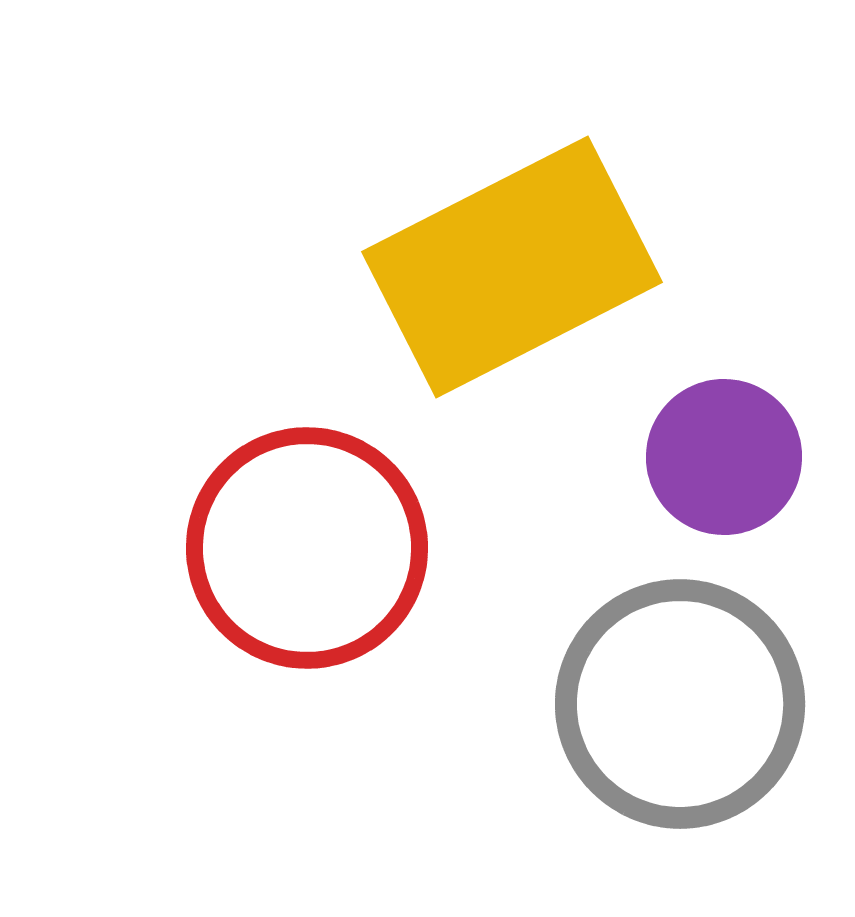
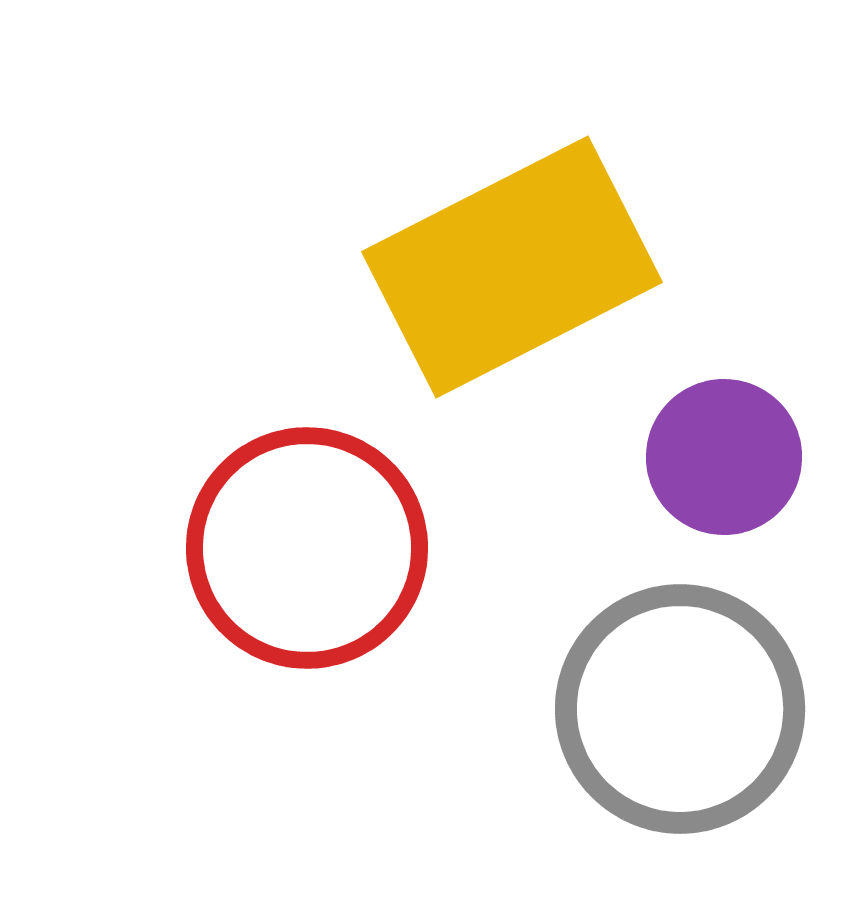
gray circle: moved 5 px down
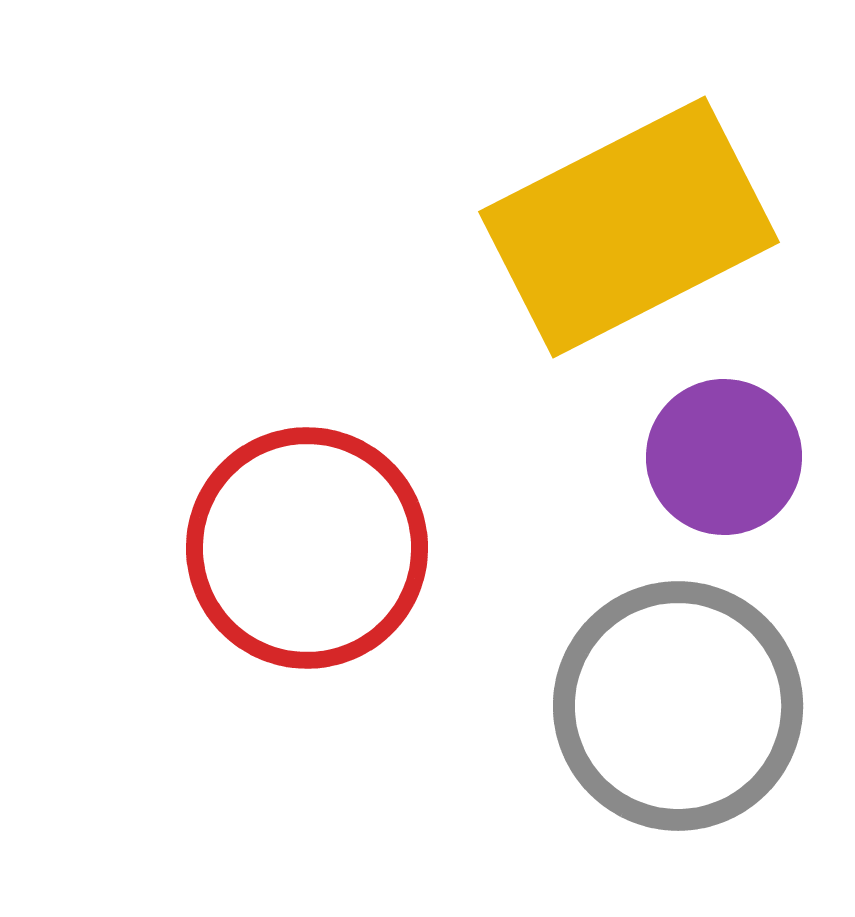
yellow rectangle: moved 117 px right, 40 px up
gray circle: moved 2 px left, 3 px up
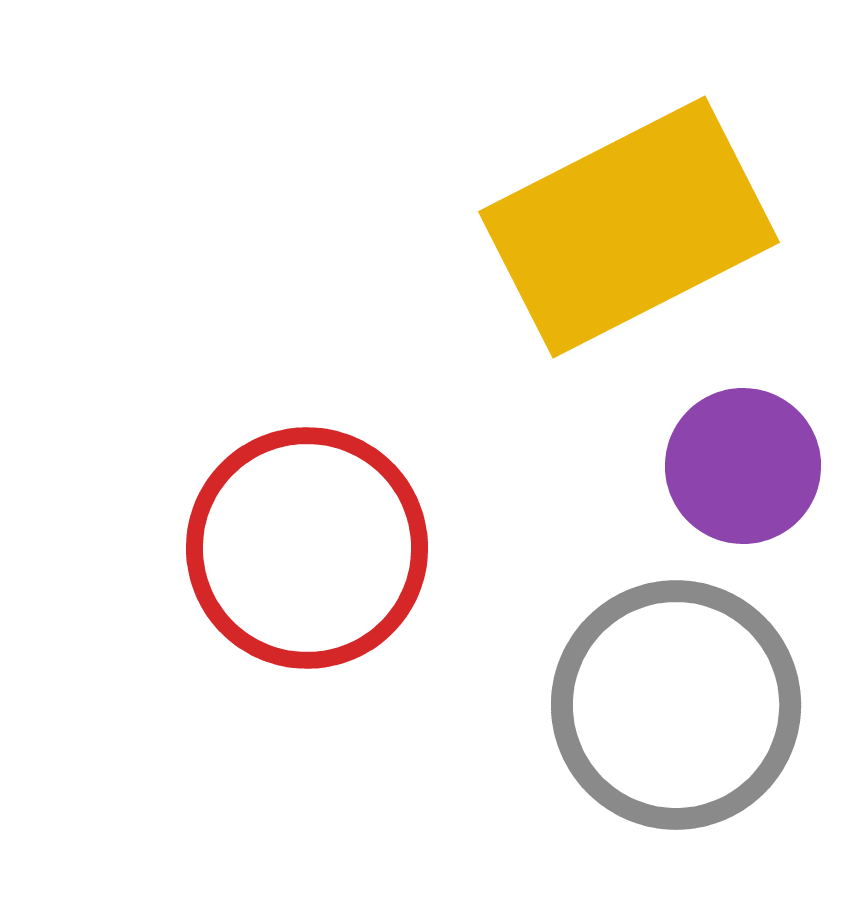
purple circle: moved 19 px right, 9 px down
gray circle: moved 2 px left, 1 px up
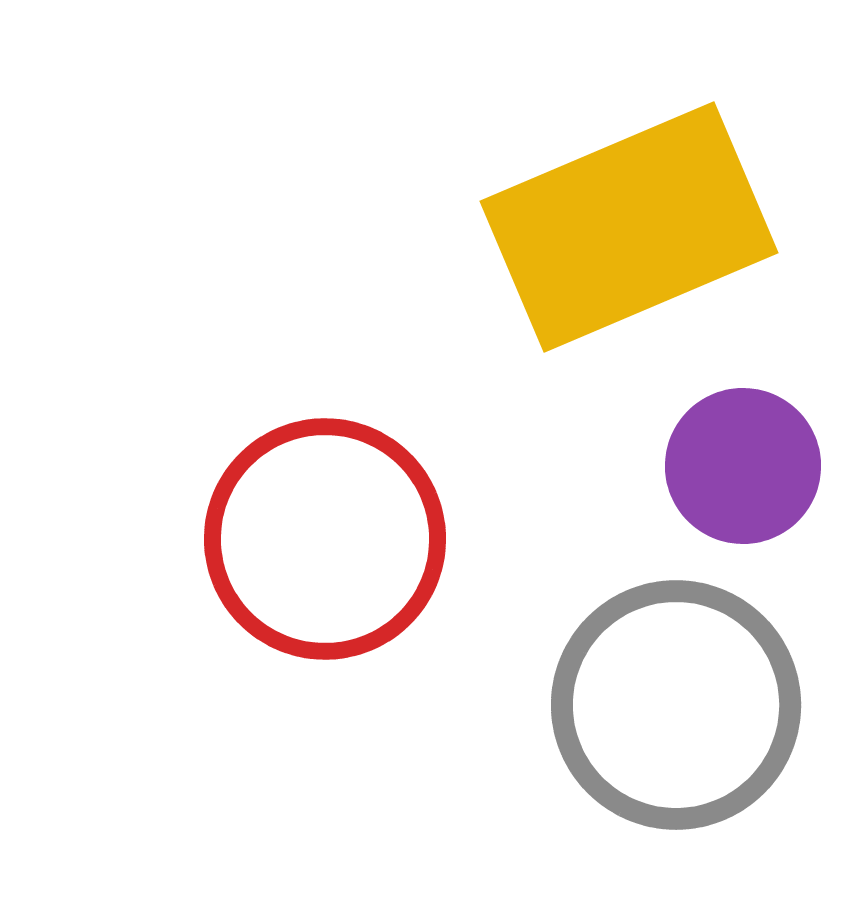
yellow rectangle: rotated 4 degrees clockwise
red circle: moved 18 px right, 9 px up
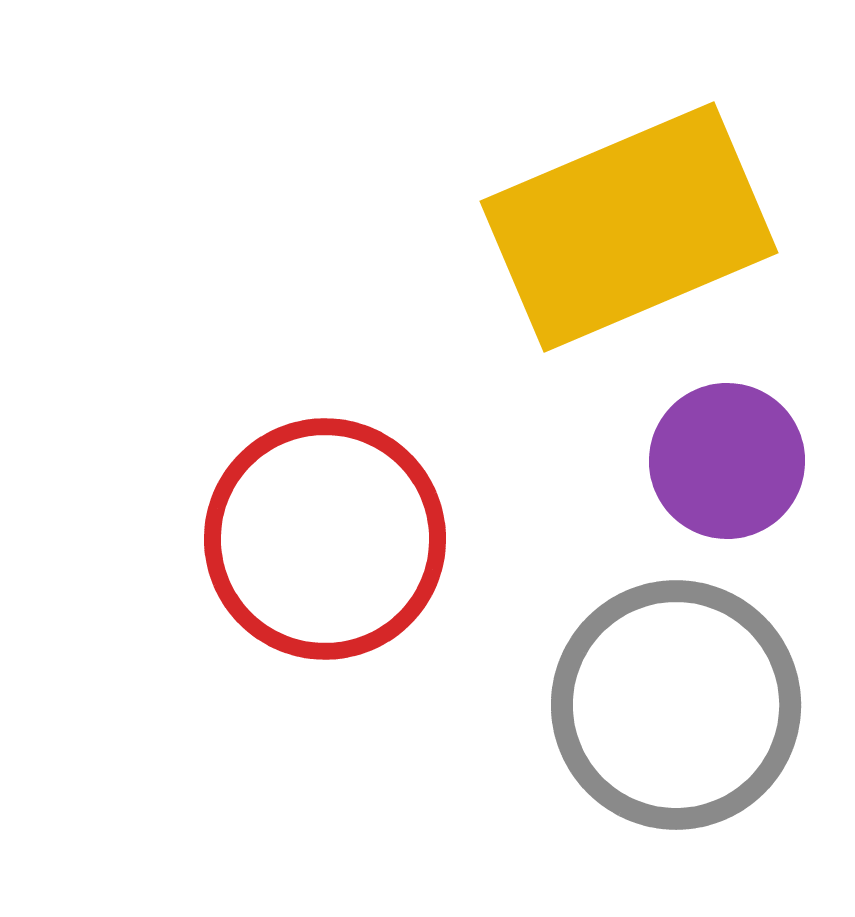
purple circle: moved 16 px left, 5 px up
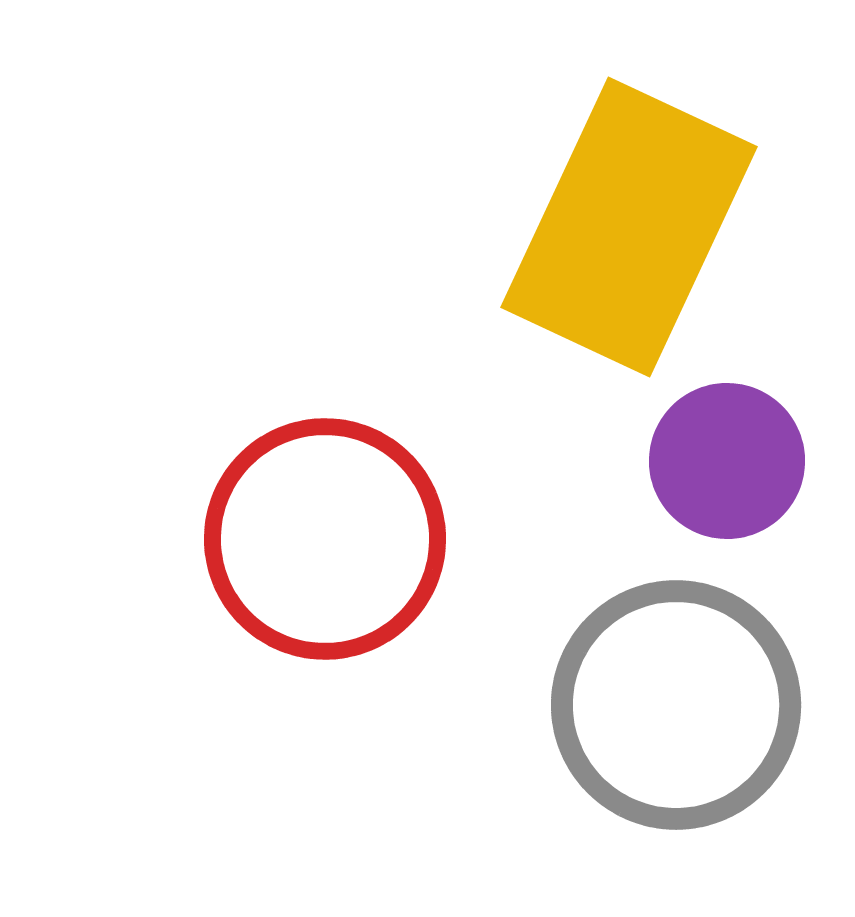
yellow rectangle: rotated 42 degrees counterclockwise
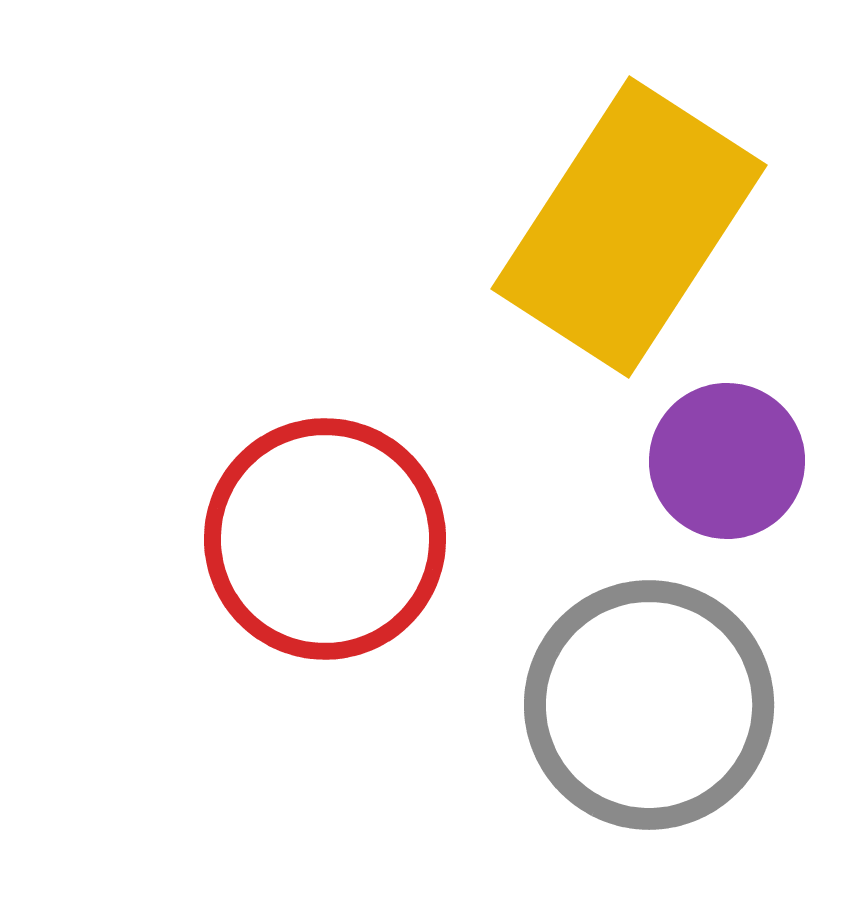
yellow rectangle: rotated 8 degrees clockwise
gray circle: moved 27 px left
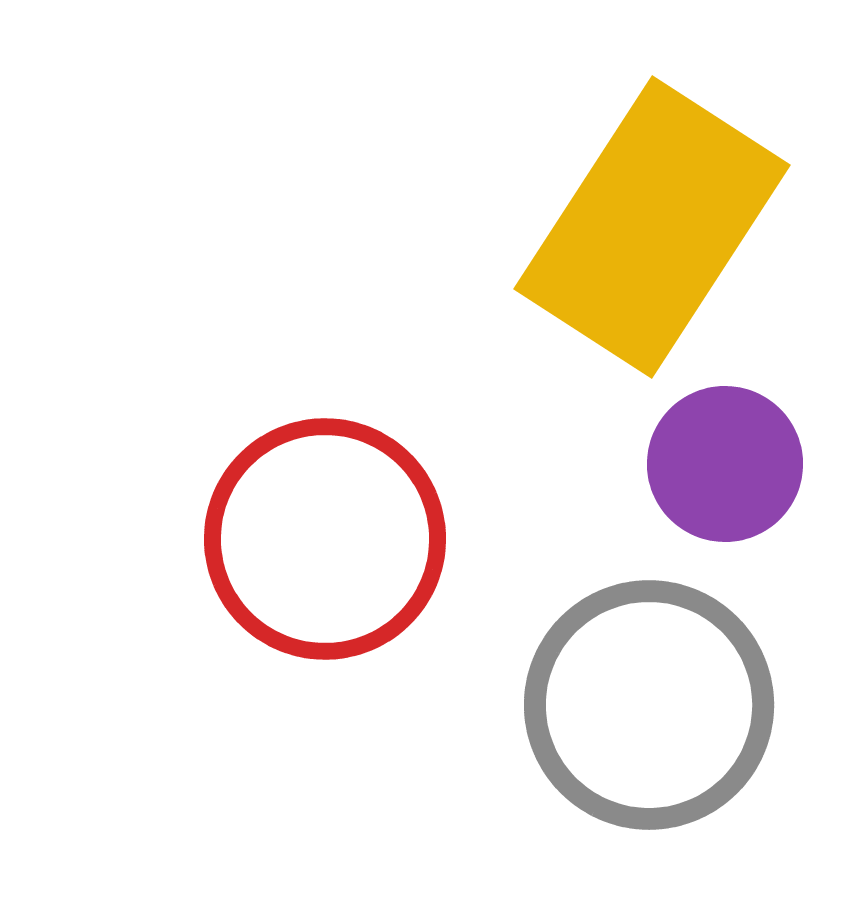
yellow rectangle: moved 23 px right
purple circle: moved 2 px left, 3 px down
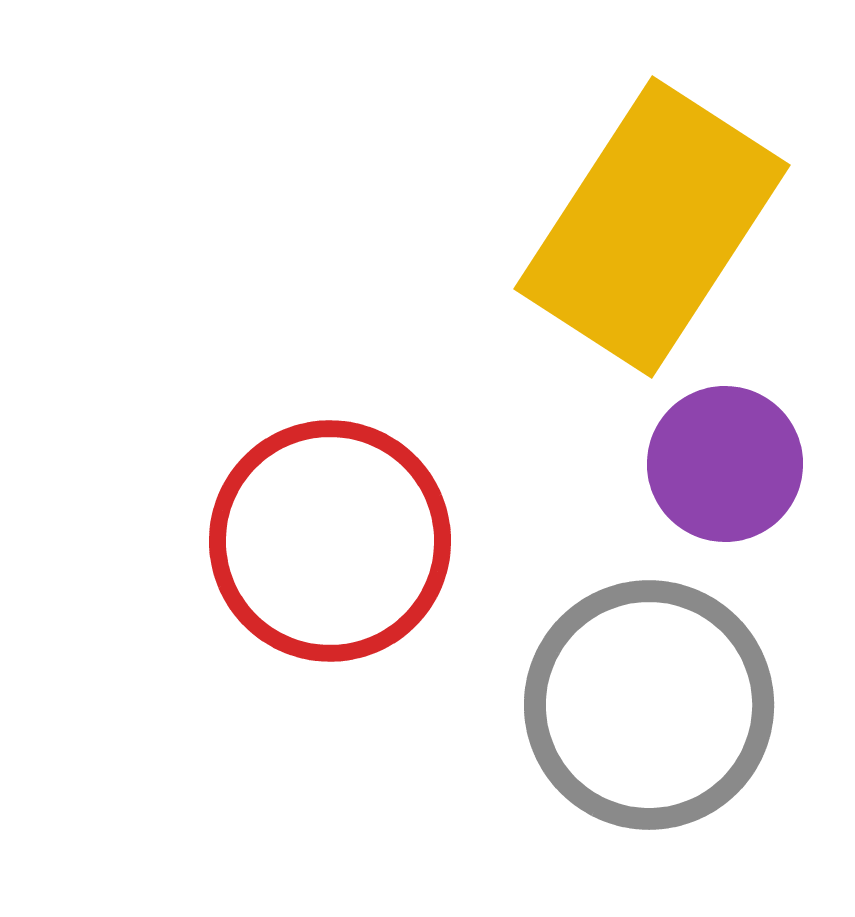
red circle: moved 5 px right, 2 px down
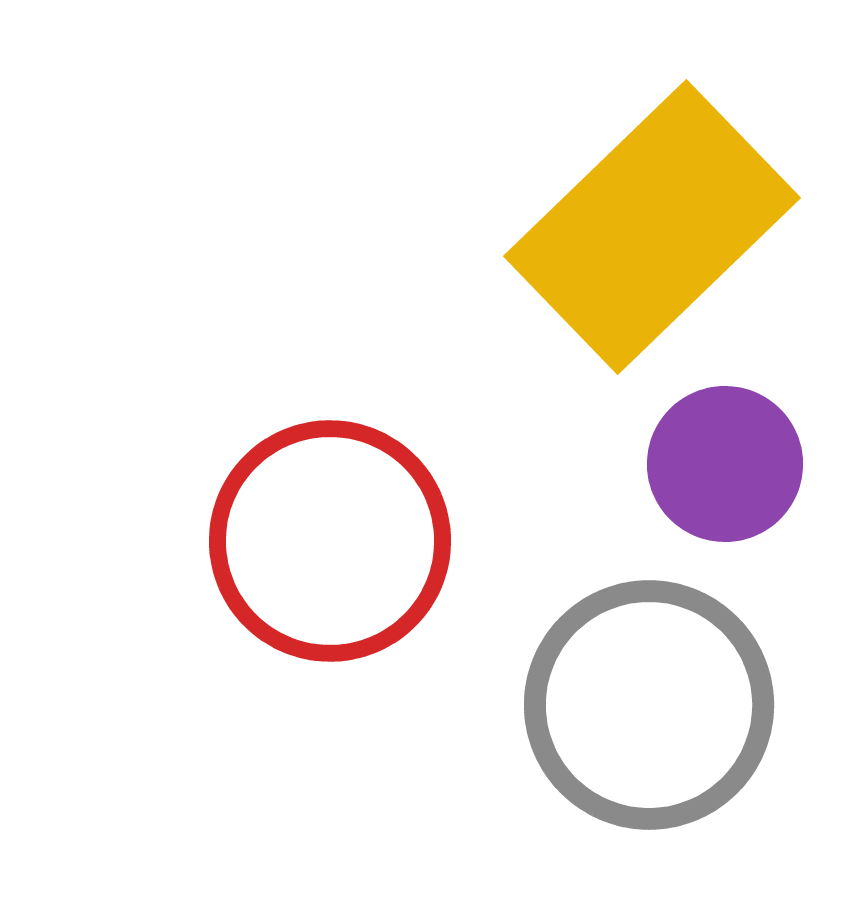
yellow rectangle: rotated 13 degrees clockwise
